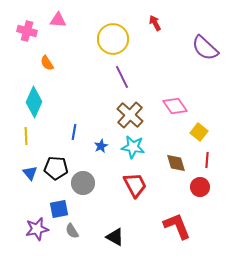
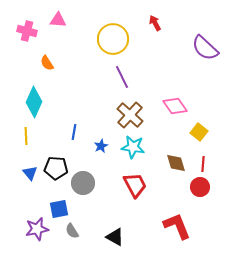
red line: moved 4 px left, 4 px down
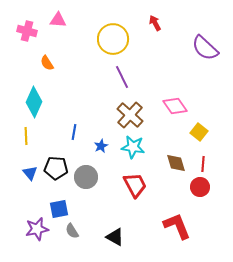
gray circle: moved 3 px right, 6 px up
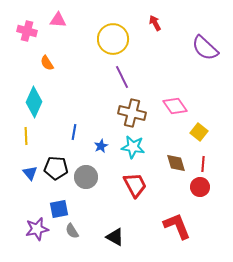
brown cross: moved 2 px right, 2 px up; rotated 28 degrees counterclockwise
